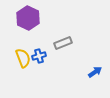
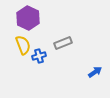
yellow semicircle: moved 13 px up
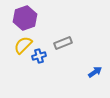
purple hexagon: moved 3 px left; rotated 15 degrees clockwise
yellow semicircle: rotated 114 degrees counterclockwise
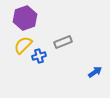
gray rectangle: moved 1 px up
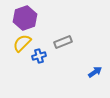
yellow semicircle: moved 1 px left, 2 px up
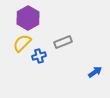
purple hexagon: moved 3 px right; rotated 10 degrees counterclockwise
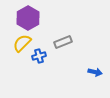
blue arrow: rotated 48 degrees clockwise
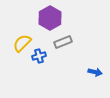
purple hexagon: moved 22 px right
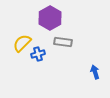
gray rectangle: rotated 30 degrees clockwise
blue cross: moved 1 px left, 2 px up
blue arrow: rotated 120 degrees counterclockwise
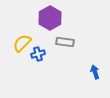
gray rectangle: moved 2 px right
